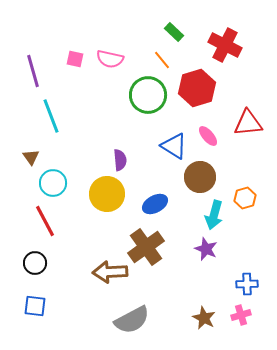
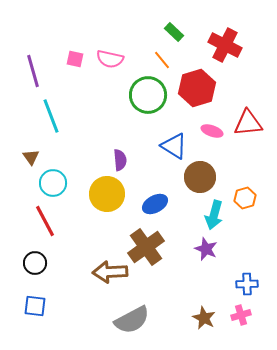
pink ellipse: moved 4 px right, 5 px up; rotated 30 degrees counterclockwise
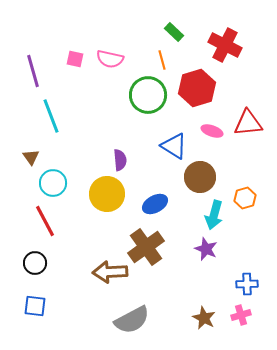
orange line: rotated 24 degrees clockwise
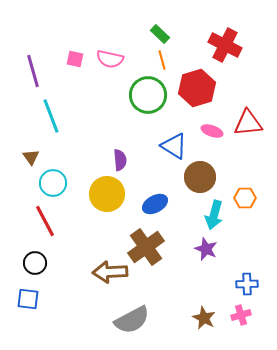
green rectangle: moved 14 px left, 2 px down
orange hexagon: rotated 15 degrees clockwise
blue square: moved 7 px left, 7 px up
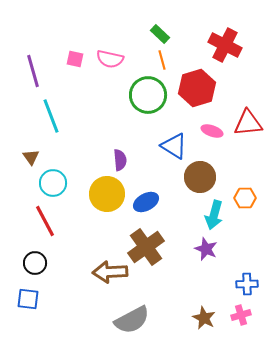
blue ellipse: moved 9 px left, 2 px up
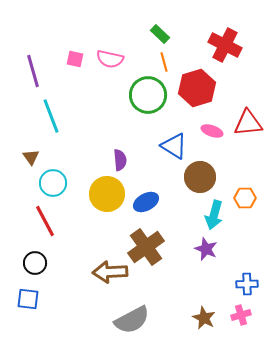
orange line: moved 2 px right, 2 px down
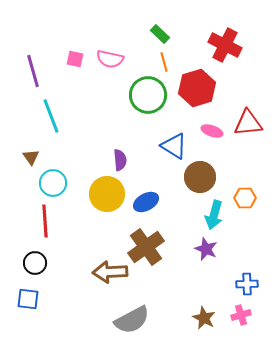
red line: rotated 24 degrees clockwise
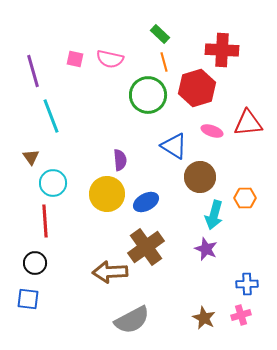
red cross: moved 3 px left, 5 px down; rotated 24 degrees counterclockwise
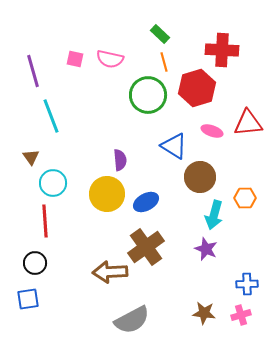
blue square: rotated 15 degrees counterclockwise
brown star: moved 5 px up; rotated 20 degrees counterclockwise
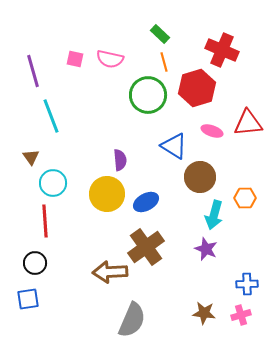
red cross: rotated 20 degrees clockwise
gray semicircle: rotated 39 degrees counterclockwise
